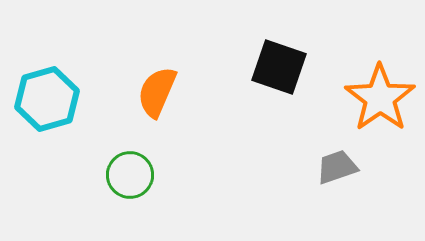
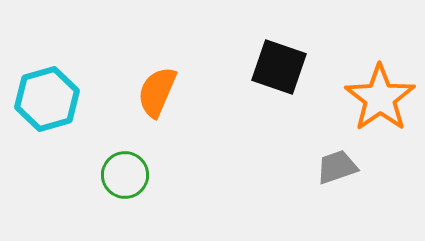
green circle: moved 5 px left
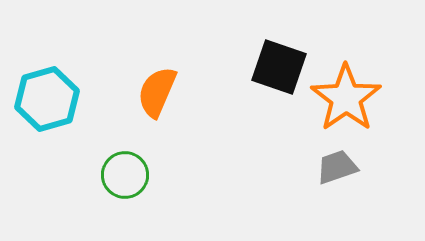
orange star: moved 34 px left
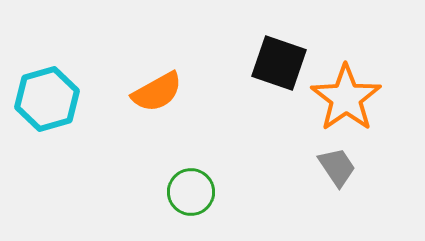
black square: moved 4 px up
orange semicircle: rotated 142 degrees counterclockwise
gray trapezoid: rotated 75 degrees clockwise
green circle: moved 66 px right, 17 px down
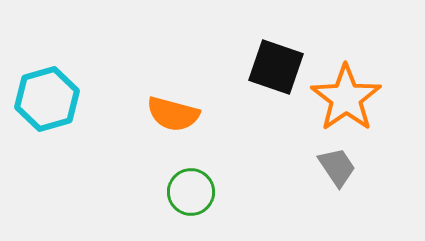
black square: moved 3 px left, 4 px down
orange semicircle: moved 16 px right, 22 px down; rotated 44 degrees clockwise
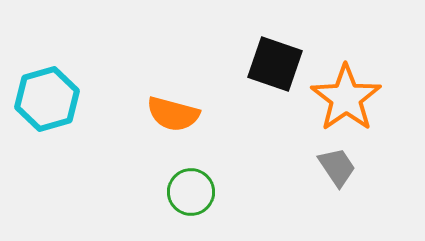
black square: moved 1 px left, 3 px up
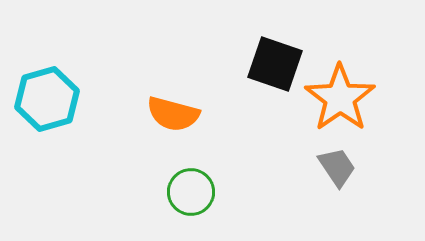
orange star: moved 6 px left
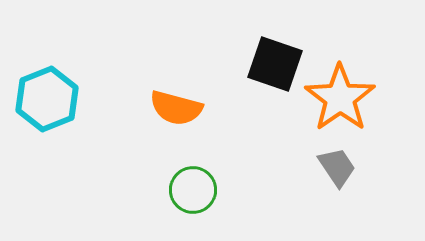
cyan hexagon: rotated 6 degrees counterclockwise
orange semicircle: moved 3 px right, 6 px up
green circle: moved 2 px right, 2 px up
